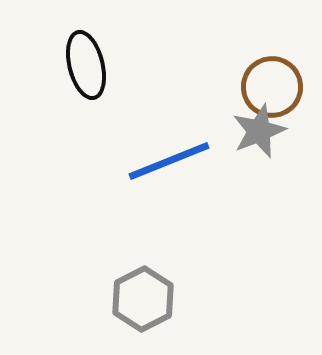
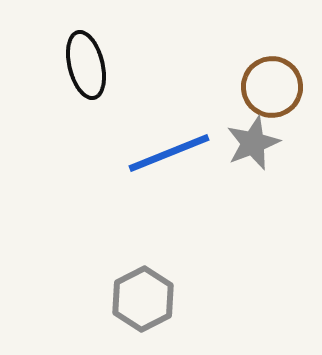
gray star: moved 6 px left, 12 px down
blue line: moved 8 px up
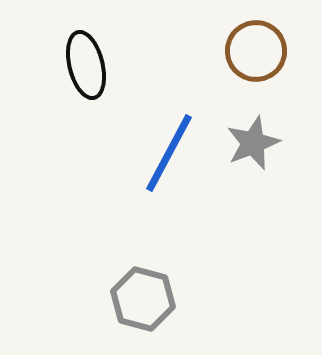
brown circle: moved 16 px left, 36 px up
blue line: rotated 40 degrees counterclockwise
gray hexagon: rotated 18 degrees counterclockwise
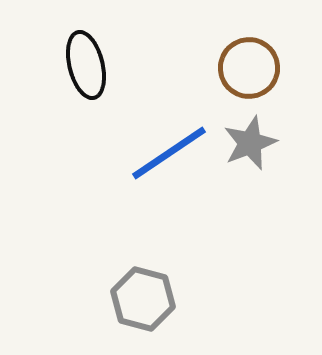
brown circle: moved 7 px left, 17 px down
gray star: moved 3 px left
blue line: rotated 28 degrees clockwise
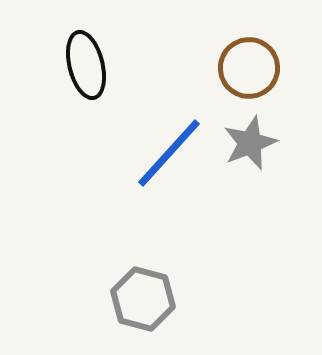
blue line: rotated 14 degrees counterclockwise
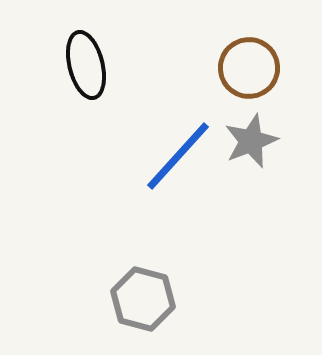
gray star: moved 1 px right, 2 px up
blue line: moved 9 px right, 3 px down
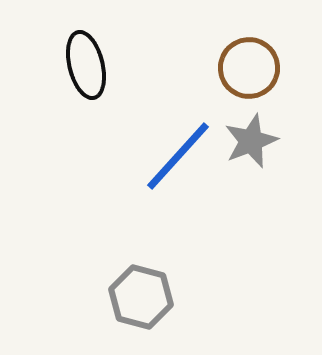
gray hexagon: moved 2 px left, 2 px up
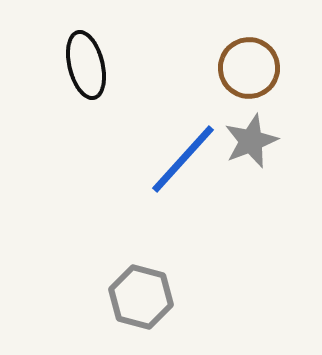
blue line: moved 5 px right, 3 px down
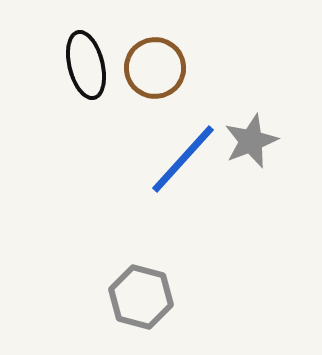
brown circle: moved 94 px left
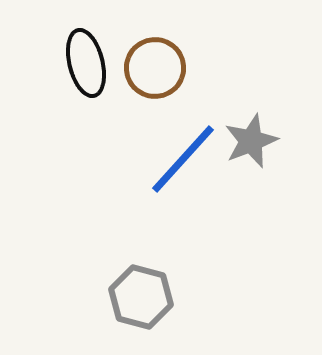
black ellipse: moved 2 px up
